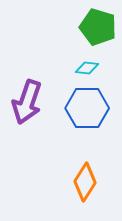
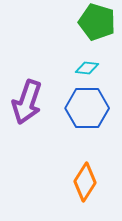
green pentagon: moved 1 px left, 5 px up
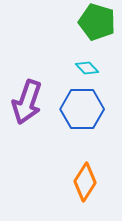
cyan diamond: rotated 40 degrees clockwise
blue hexagon: moved 5 px left, 1 px down
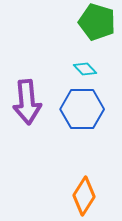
cyan diamond: moved 2 px left, 1 px down
purple arrow: rotated 24 degrees counterclockwise
orange diamond: moved 1 px left, 14 px down
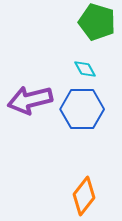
cyan diamond: rotated 15 degrees clockwise
purple arrow: moved 3 px right, 2 px up; rotated 81 degrees clockwise
orange diamond: rotated 6 degrees clockwise
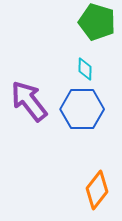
cyan diamond: rotated 30 degrees clockwise
purple arrow: moved 1 px left, 1 px down; rotated 66 degrees clockwise
orange diamond: moved 13 px right, 6 px up
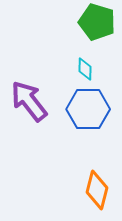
blue hexagon: moved 6 px right
orange diamond: rotated 24 degrees counterclockwise
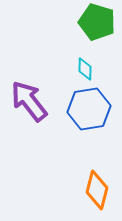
blue hexagon: moved 1 px right; rotated 9 degrees counterclockwise
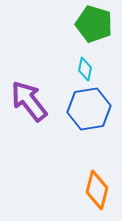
green pentagon: moved 3 px left, 2 px down
cyan diamond: rotated 10 degrees clockwise
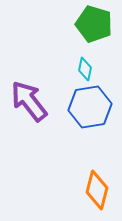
blue hexagon: moved 1 px right, 2 px up
